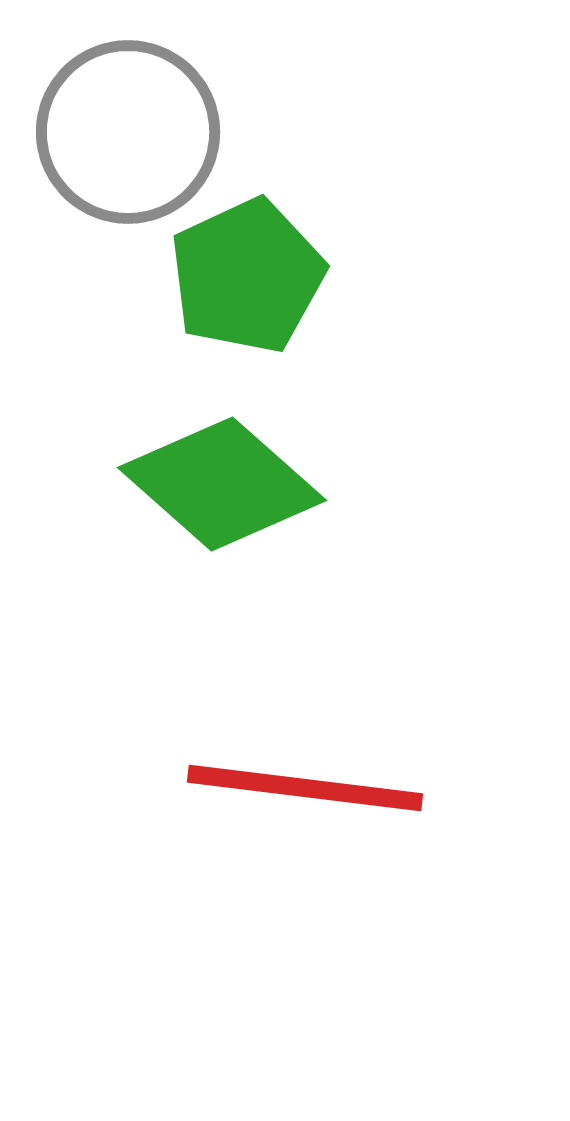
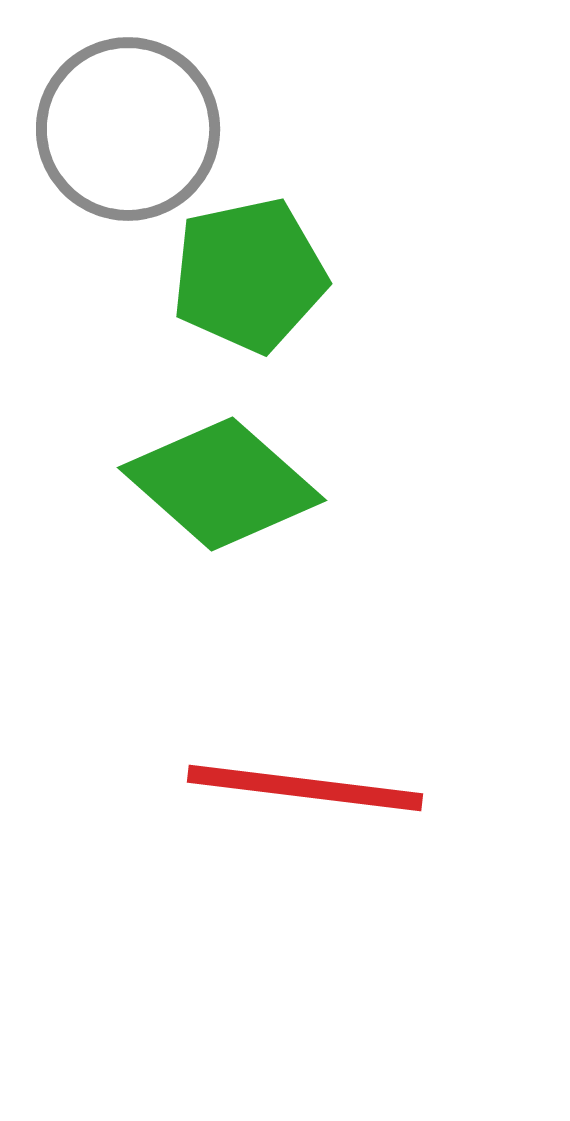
gray circle: moved 3 px up
green pentagon: moved 2 px right, 1 px up; rotated 13 degrees clockwise
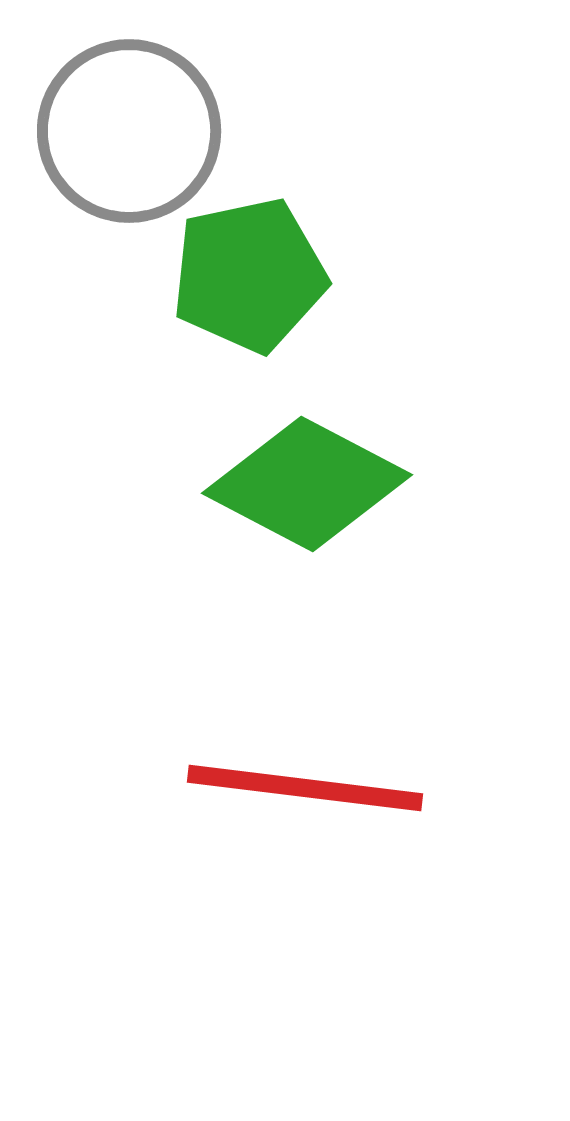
gray circle: moved 1 px right, 2 px down
green diamond: moved 85 px right; rotated 14 degrees counterclockwise
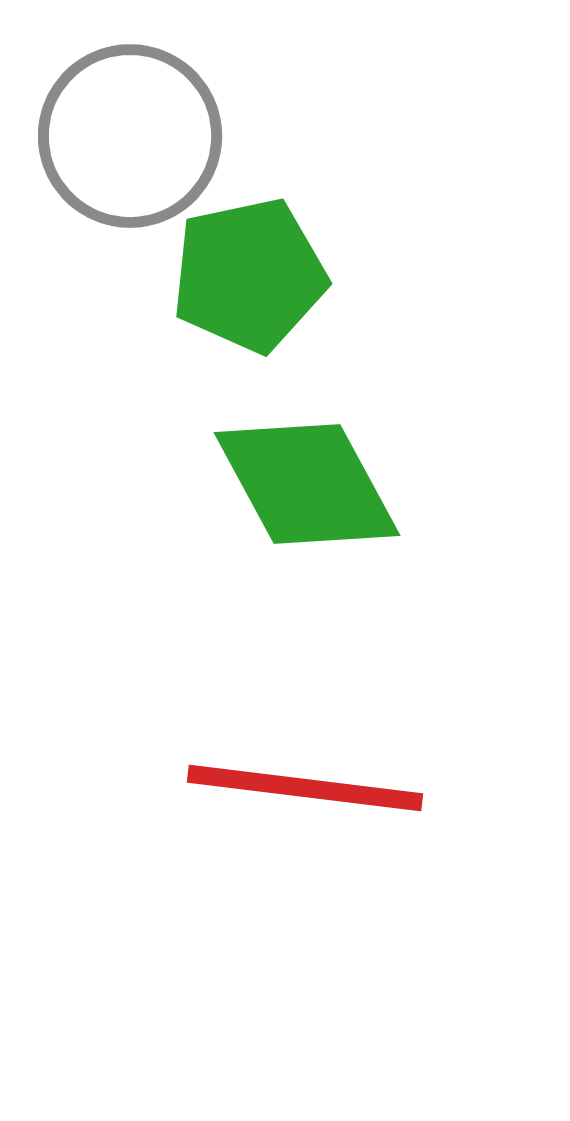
gray circle: moved 1 px right, 5 px down
green diamond: rotated 34 degrees clockwise
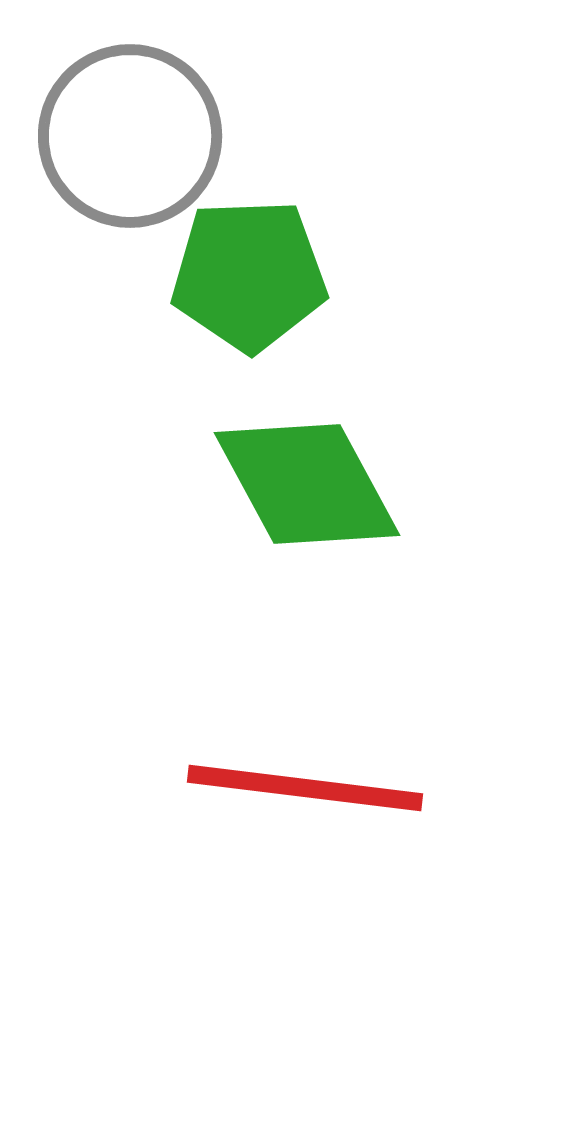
green pentagon: rotated 10 degrees clockwise
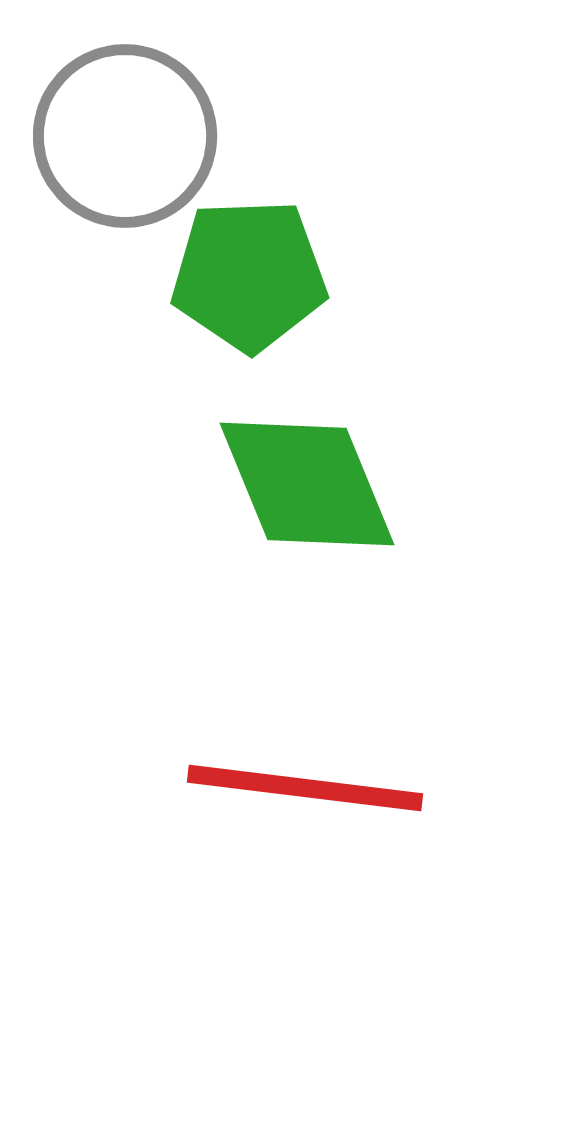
gray circle: moved 5 px left
green diamond: rotated 6 degrees clockwise
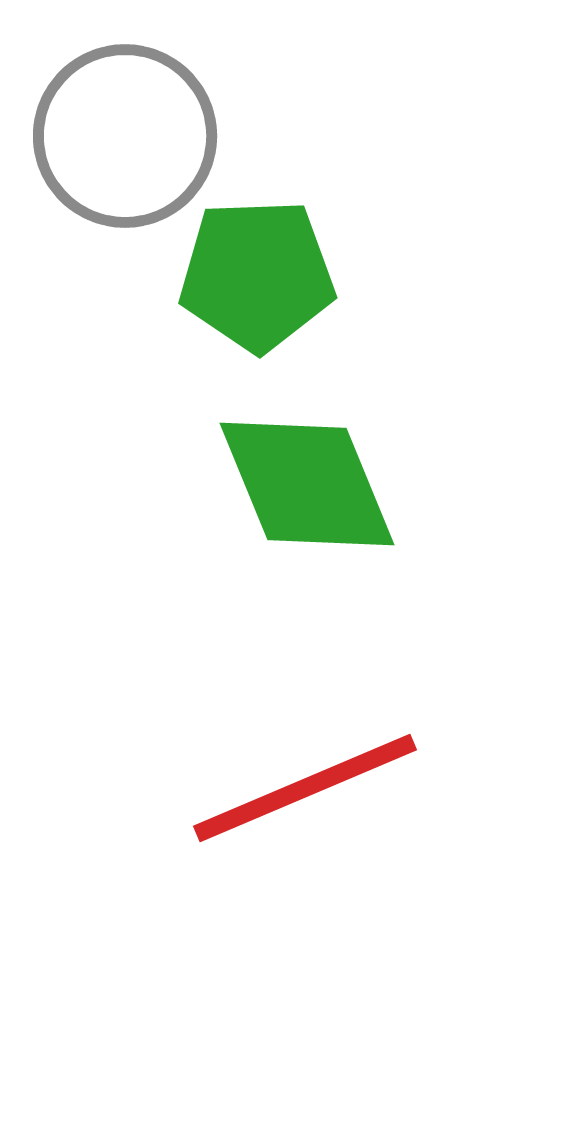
green pentagon: moved 8 px right
red line: rotated 30 degrees counterclockwise
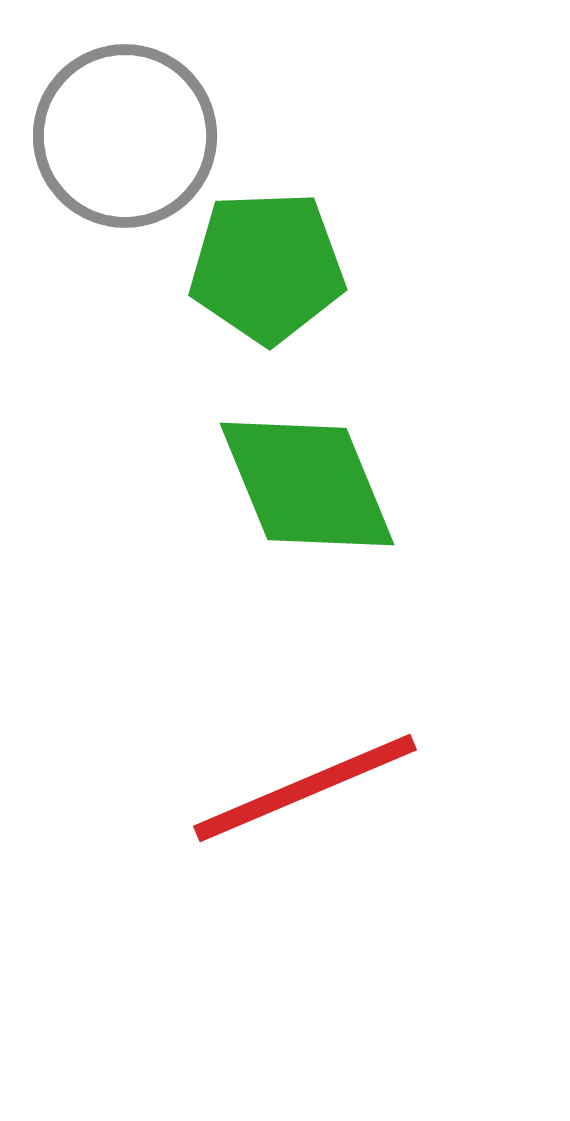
green pentagon: moved 10 px right, 8 px up
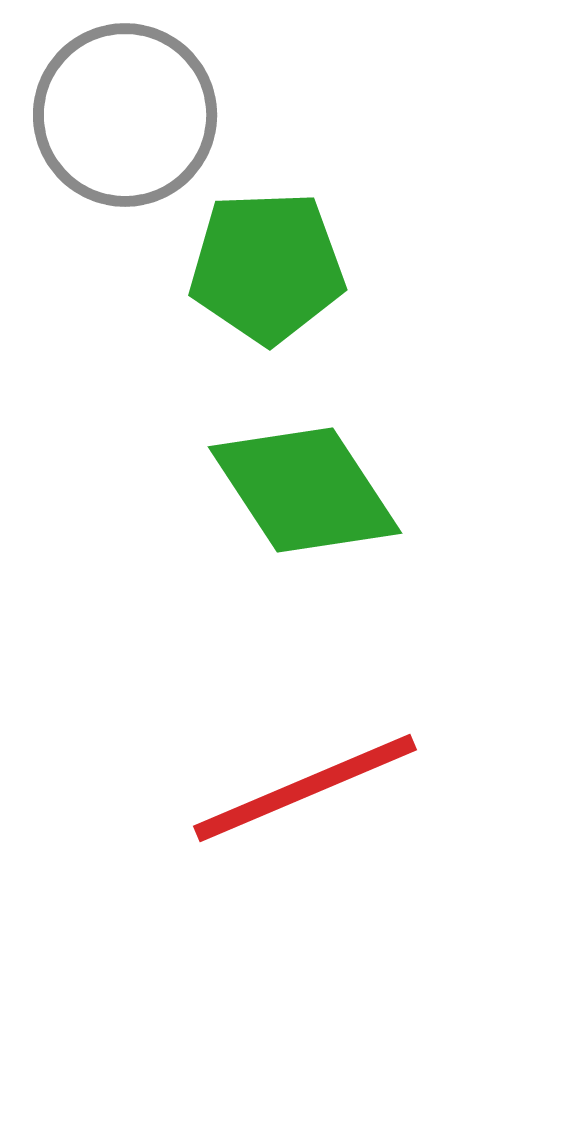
gray circle: moved 21 px up
green diamond: moved 2 px left, 6 px down; rotated 11 degrees counterclockwise
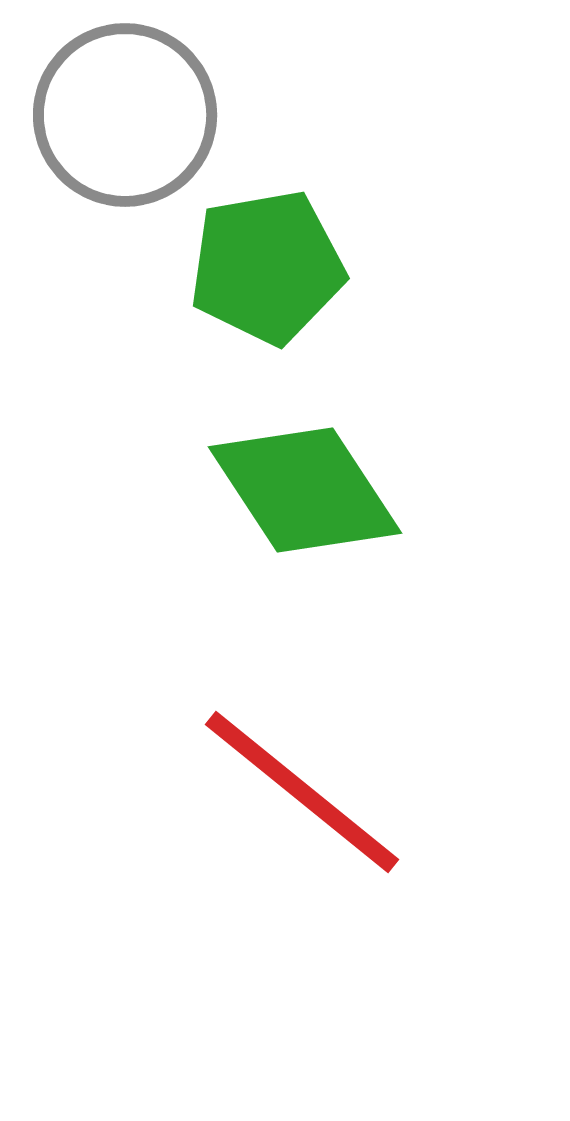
green pentagon: rotated 8 degrees counterclockwise
red line: moved 3 px left, 4 px down; rotated 62 degrees clockwise
